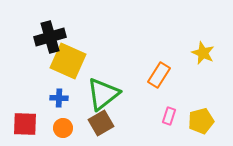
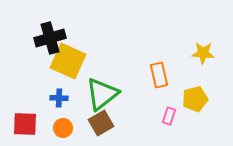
black cross: moved 1 px down
yellow star: rotated 20 degrees counterclockwise
orange rectangle: rotated 45 degrees counterclockwise
green triangle: moved 1 px left
yellow pentagon: moved 6 px left, 22 px up
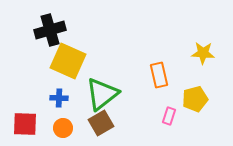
black cross: moved 8 px up
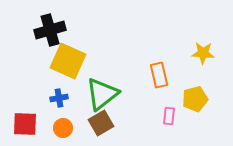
blue cross: rotated 12 degrees counterclockwise
pink rectangle: rotated 12 degrees counterclockwise
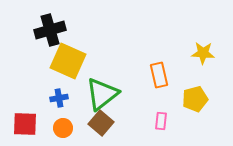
pink rectangle: moved 8 px left, 5 px down
brown square: rotated 20 degrees counterclockwise
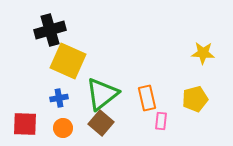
orange rectangle: moved 12 px left, 23 px down
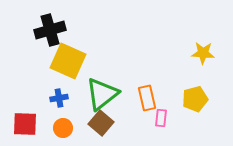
pink rectangle: moved 3 px up
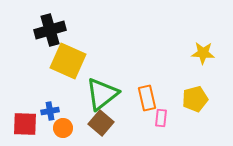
blue cross: moved 9 px left, 13 px down
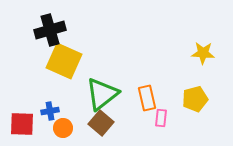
yellow square: moved 4 px left
red square: moved 3 px left
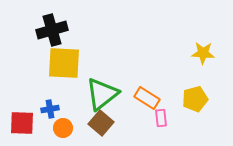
black cross: moved 2 px right
yellow square: moved 2 px down; rotated 21 degrees counterclockwise
orange rectangle: rotated 45 degrees counterclockwise
blue cross: moved 2 px up
pink rectangle: rotated 12 degrees counterclockwise
red square: moved 1 px up
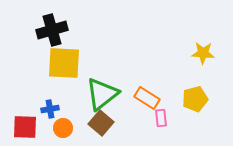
red square: moved 3 px right, 4 px down
